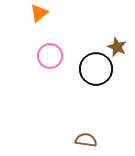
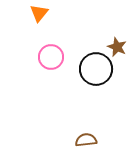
orange triangle: rotated 12 degrees counterclockwise
pink circle: moved 1 px right, 1 px down
brown semicircle: rotated 15 degrees counterclockwise
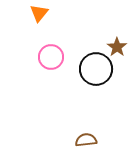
brown star: rotated 12 degrees clockwise
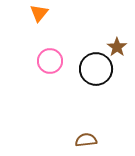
pink circle: moved 1 px left, 4 px down
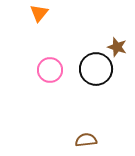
brown star: rotated 18 degrees counterclockwise
pink circle: moved 9 px down
